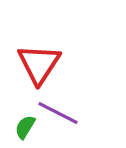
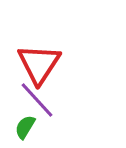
purple line: moved 21 px left, 13 px up; rotated 21 degrees clockwise
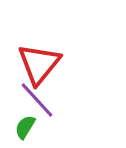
red triangle: rotated 6 degrees clockwise
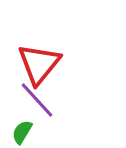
green semicircle: moved 3 px left, 5 px down
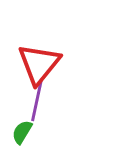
purple line: rotated 54 degrees clockwise
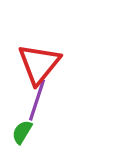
purple line: rotated 6 degrees clockwise
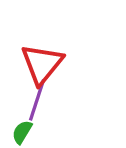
red triangle: moved 3 px right
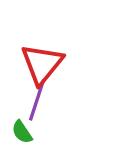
green semicircle: rotated 65 degrees counterclockwise
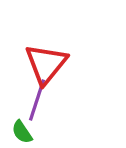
red triangle: moved 4 px right
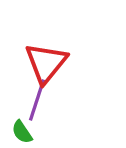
red triangle: moved 1 px up
